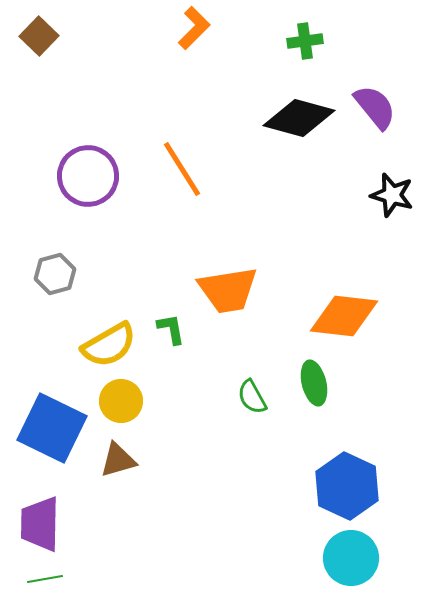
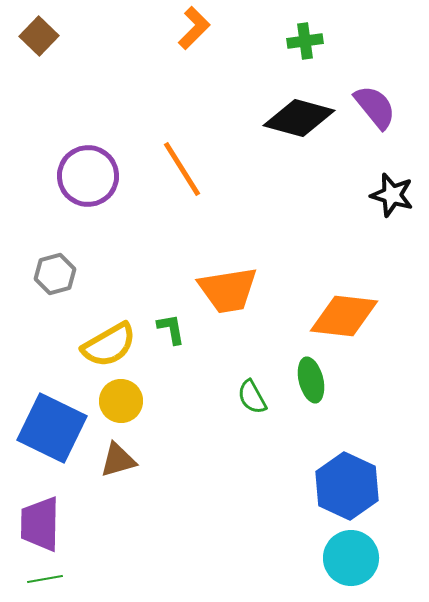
green ellipse: moved 3 px left, 3 px up
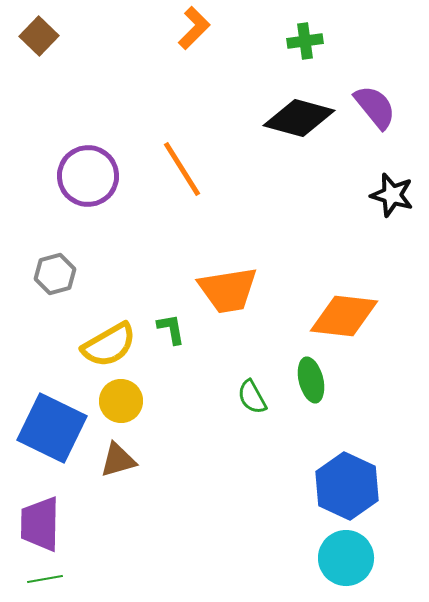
cyan circle: moved 5 px left
